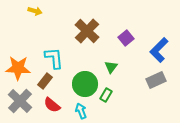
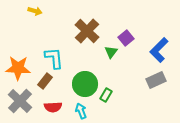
green triangle: moved 15 px up
red semicircle: moved 1 px right, 2 px down; rotated 42 degrees counterclockwise
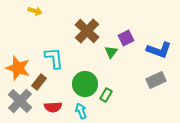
purple square: rotated 14 degrees clockwise
blue L-shape: rotated 115 degrees counterclockwise
orange star: rotated 15 degrees clockwise
brown rectangle: moved 6 px left, 1 px down
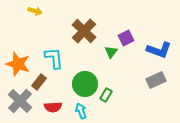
brown cross: moved 3 px left
orange star: moved 4 px up
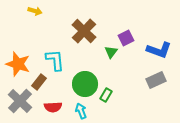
cyan L-shape: moved 1 px right, 2 px down
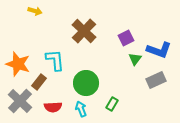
green triangle: moved 24 px right, 7 px down
green circle: moved 1 px right, 1 px up
green rectangle: moved 6 px right, 9 px down
cyan arrow: moved 2 px up
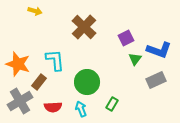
brown cross: moved 4 px up
green circle: moved 1 px right, 1 px up
gray cross: rotated 15 degrees clockwise
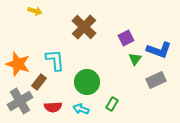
cyan arrow: rotated 49 degrees counterclockwise
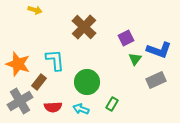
yellow arrow: moved 1 px up
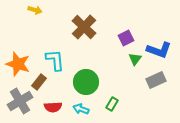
green circle: moved 1 px left
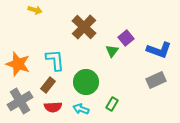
purple square: rotated 14 degrees counterclockwise
green triangle: moved 23 px left, 8 px up
brown rectangle: moved 9 px right, 3 px down
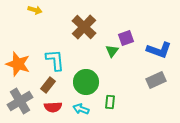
purple square: rotated 21 degrees clockwise
green rectangle: moved 2 px left, 2 px up; rotated 24 degrees counterclockwise
